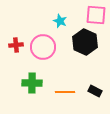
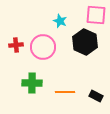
black rectangle: moved 1 px right, 5 px down
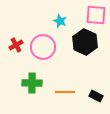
red cross: rotated 24 degrees counterclockwise
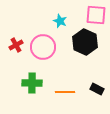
black rectangle: moved 1 px right, 7 px up
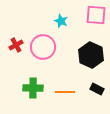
cyan star: moved 1 px right
black hexagon: moved 6 px right, 13 px down
green cross: moved 1 px right, 5 px down
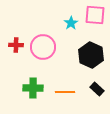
pink square: moved 1 px left
cyan star: moved 10 px right, 2 px down; rotated 16 degrees clockwise
red cross: rotated 32 degrees clockwise
black rectangle: rotated 16 degrees clockwise
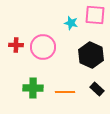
cyan star: rotated 24 degrees counterclockwise
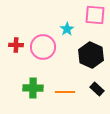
cyan star: moved 4 px left, 6 px down; rotated 24 degrees clockwise
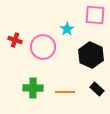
red cross: moved 1 px left, 5 px up; rotated 16 degrees clockwise
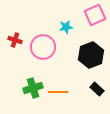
pink square: rotated 30 degrees counterclockwise
cyan star: moved 1 px left, 2 px up; rotated 24 degrees clockwise
black hexagon: rotated 15 degrees clockwise
green cross: rotated 18 degrees counterclockwise
orange line: moved 7 px left
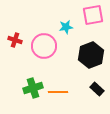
pink square: moved 2 px left; rotated 15 degrees clockwise
pink circle: moved 1 px right, 1 px up
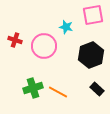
cyan star: rotated 24 degrees clockwise
orange line: rotated 30 degrees clockwise
